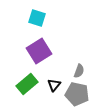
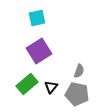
cyan square: rotated 30 degrees counterclockwise
black triangle: moved 3 px left, 2 px down
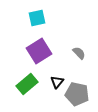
gray semicircle: moved 18 px up; rotated 64 degrees counterclockwise
black triangle: moved 6 px right, 5 px up
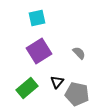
green rectangle: moved 4 px down
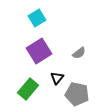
cyan square: rotated 18 degrees counterclockwise
gray semicircle: rotated 96 degrees clockwise
black triangle: moved 4 px up
green rectangle: moved 1 px right, 1 px down; rotated 10 degrees counterclockwise
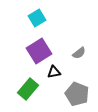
black triangle: moved 3 px left, 6 px up; rotated 40 degrees clockwise
gray pentagon: rotated 10 degrees clockwise
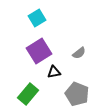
green rectangle: moved 5 px down
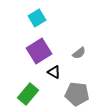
black triangle: rotated 40 degrees clockwise
gray pentagon: rotated 15 degrees counterclockwise
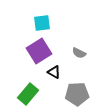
cyan square: moved 5 px right, 5 px down; rotated 24 degrees clockwise
gray semicircle: rotated 64 degrees clockwise
gray pentagon: rotated 10 degrees counterclockwise
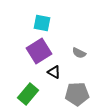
cyan square: rotated 18 degrees clockwise
